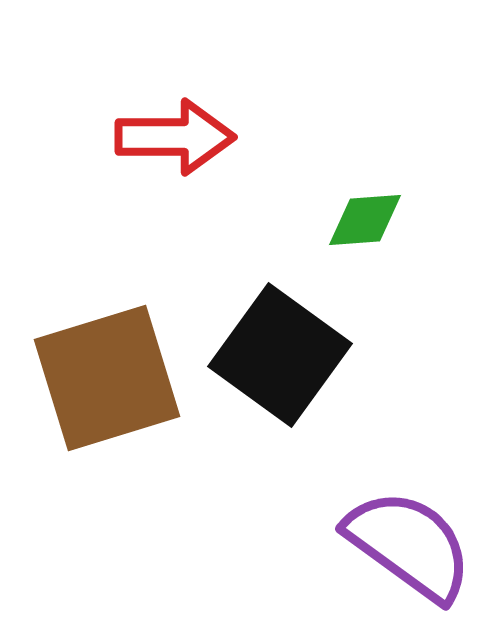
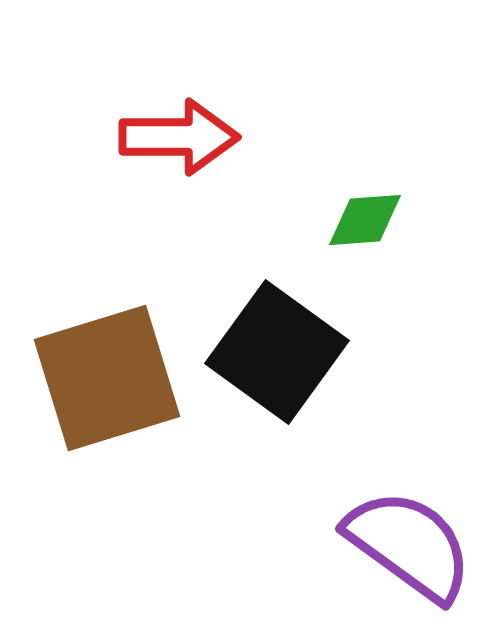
red arrow: moved 4 px right
black square: moved 3 px left, 3 px up
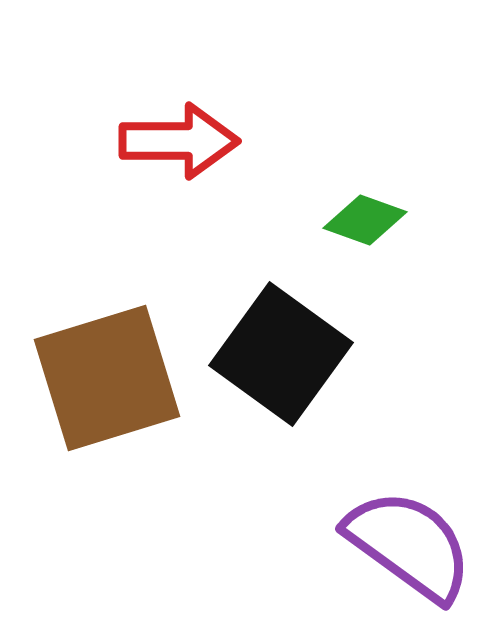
red arrow: moved 4 px down
green diamond: rotated 24 degrees clockwise
black square: moved 4 px right, 2 px down
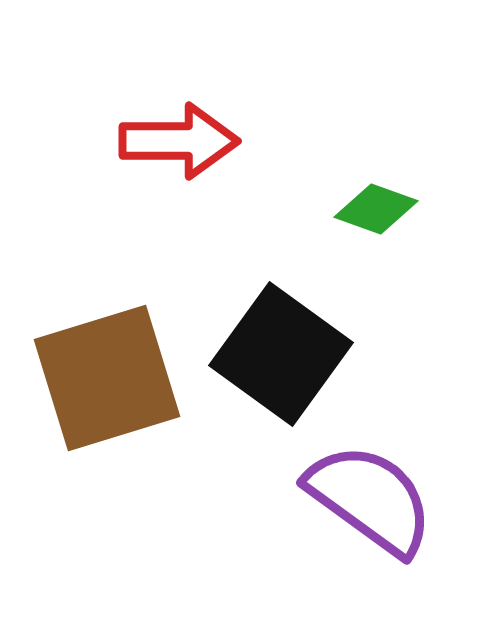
green diamond: moved 11 px right, 11 px up
purple semicircle: moved 39 px left, 46 px up
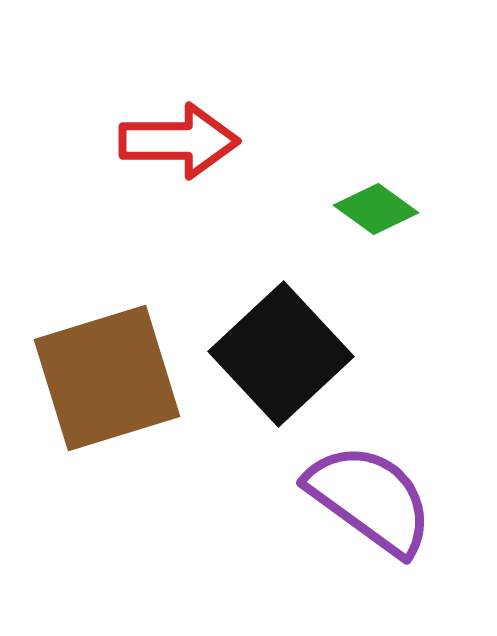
green diamond: rotated 16 degrees clockwise
black square: rotated 11 degrees clockwise
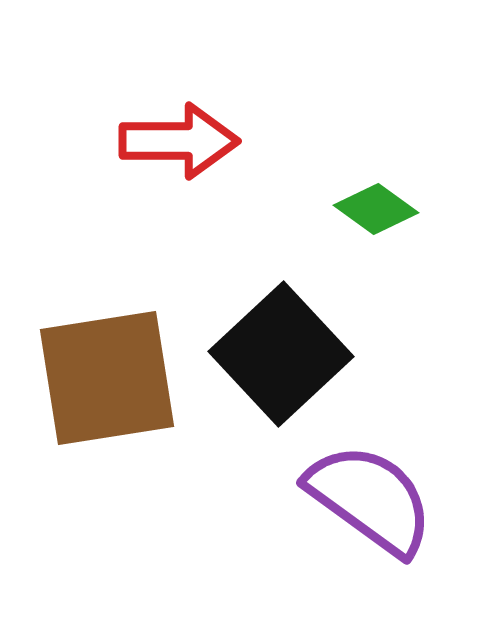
brown square: rotated 8 degrees clockwise
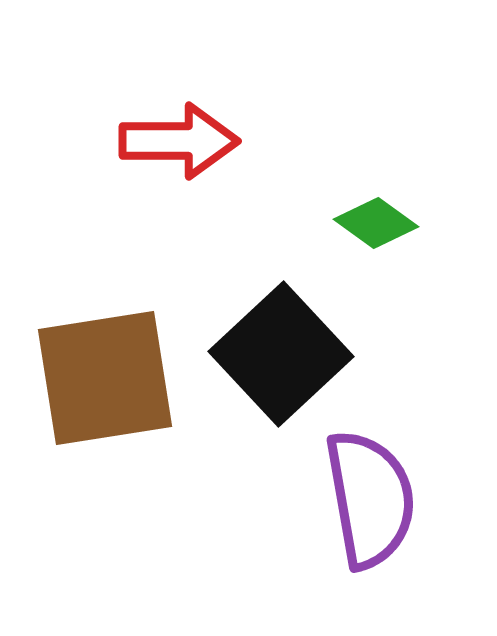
green diamond: moved 14 px down
brown square: moved 2 px left
purple semicircle: rotated 44 degrees clockwise
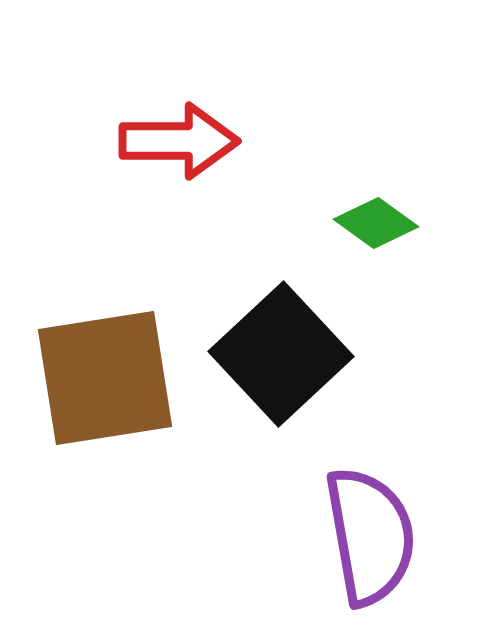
purple semicircle: moved 37 px down
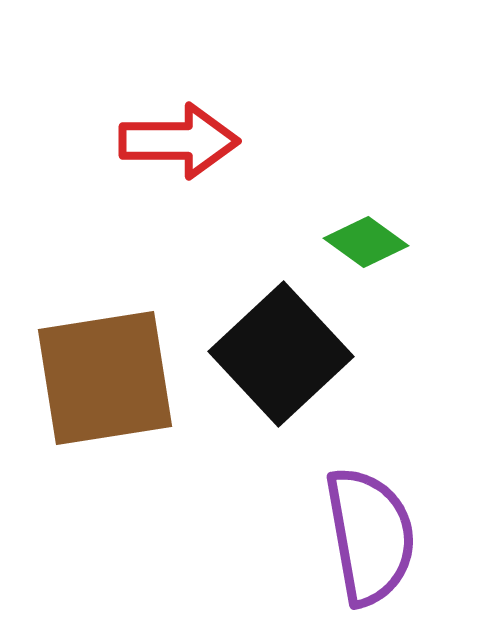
green diamond: moved 10 px left, 19 px down
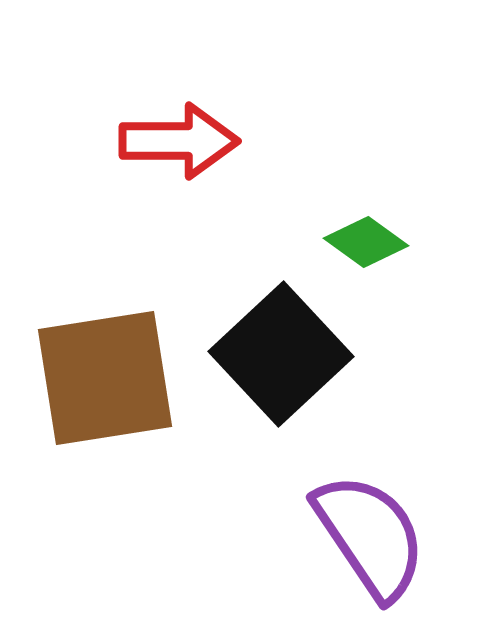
purple semicircle: rotated 24 degrees counterclockwise
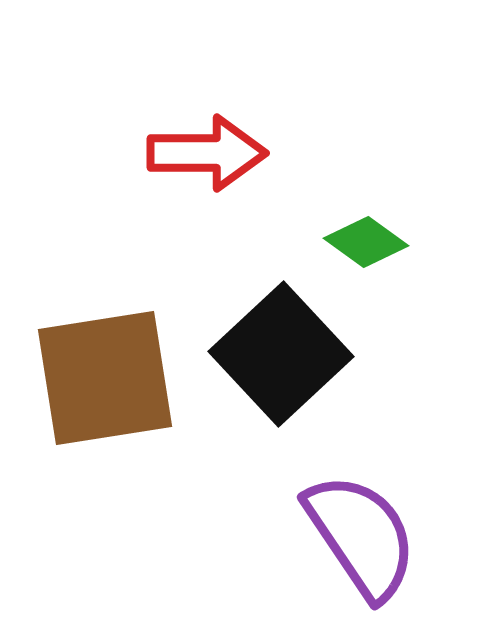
red arrow: moved 28 px right, 12 px down
purple semicircle: moved 9 px left
